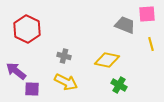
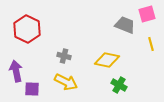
pink square: rotated 12 degrees counterclockwise
purple arrow: rotated 40 degrees clockwise
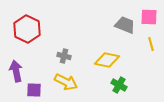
pink square: moved 2 px right, 3 px down; rotated 18 degrees clockwise
purple square: moved 2 px right, 1 px down
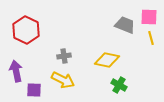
red hexagon: moved 1 px left, 1 px down
yellow line: moved 6 px up
gray cross: rotated 24 degrees counterclockwise
yellow arrow: moved 3 px left, 2 px up
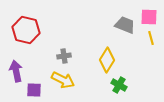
red hexagon: rotated 12 degrees counterclockwise
yellow diamond: rotated 70 degrees counterclockwise
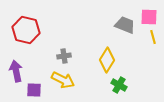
yellow line: moved 2 px right, 1 px up
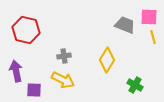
green cross: moved 16 px right
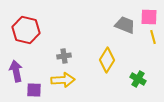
yellow arrow: rotated 30 degrees counterclockwise
green cross: moved 3 px right, 6 px up
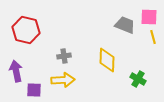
yellow diamond: rotated 30 degrees counterclockwise
